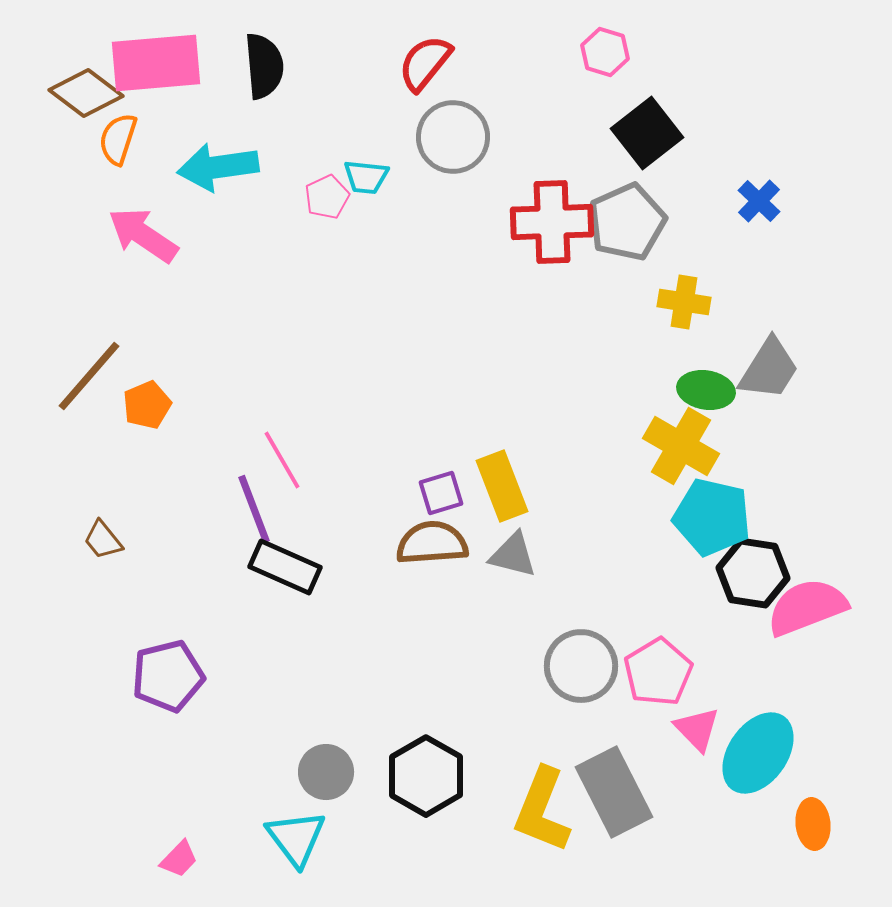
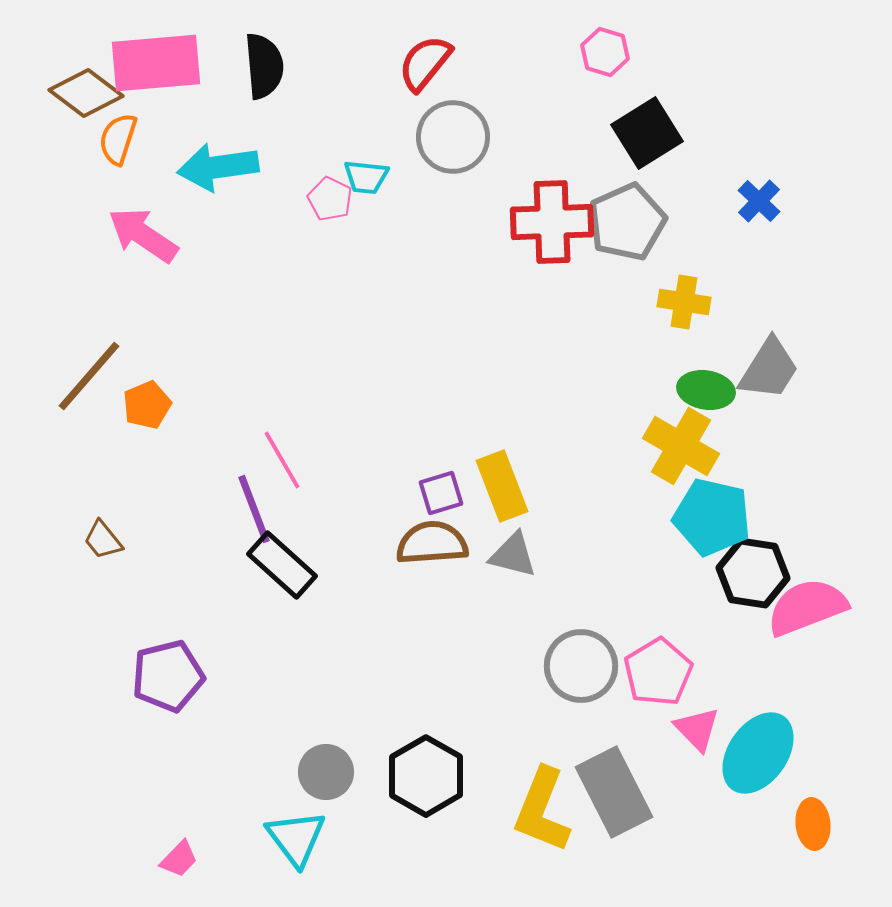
black square at (647, 133): rotated 6 degrees clockwise
pink pentagon at (327, 197): moved 3 px right, 2 px down; rotated 21 degrees counterclockwise
black rectangle at (285, 567): moved 3 px left, 2 px up; rotated 18 degrees clockwise
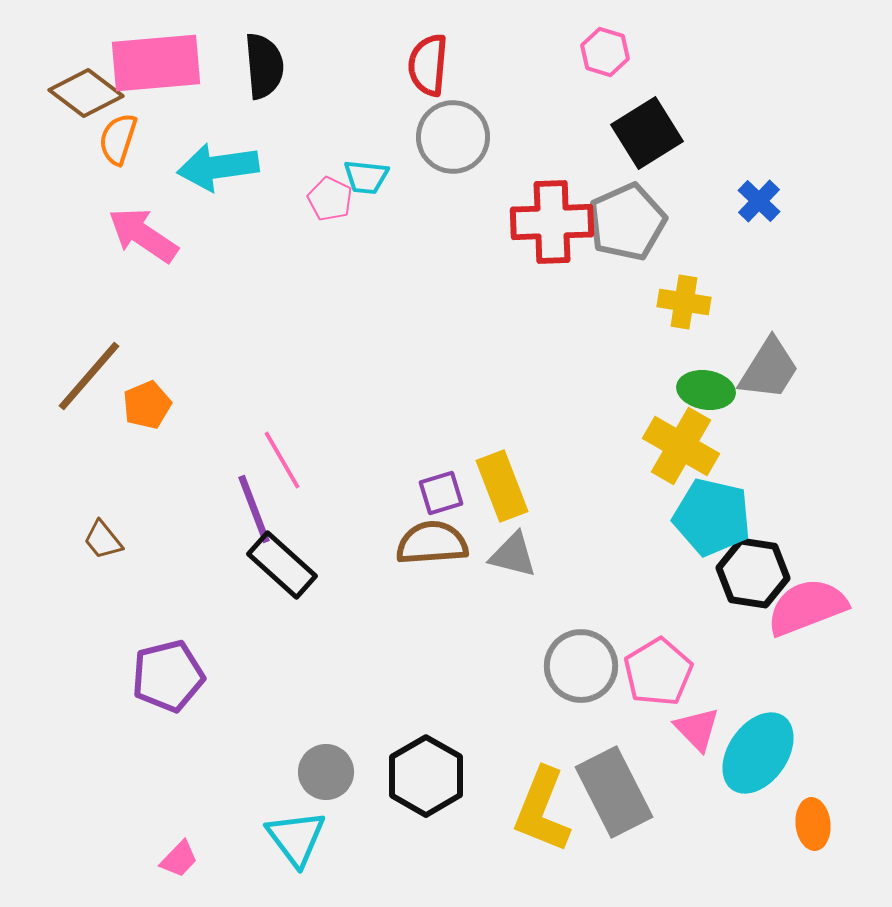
red semicircle at (425, 63): moved 3 px right, 2 px down; rotated 34 degrees counterclockwise
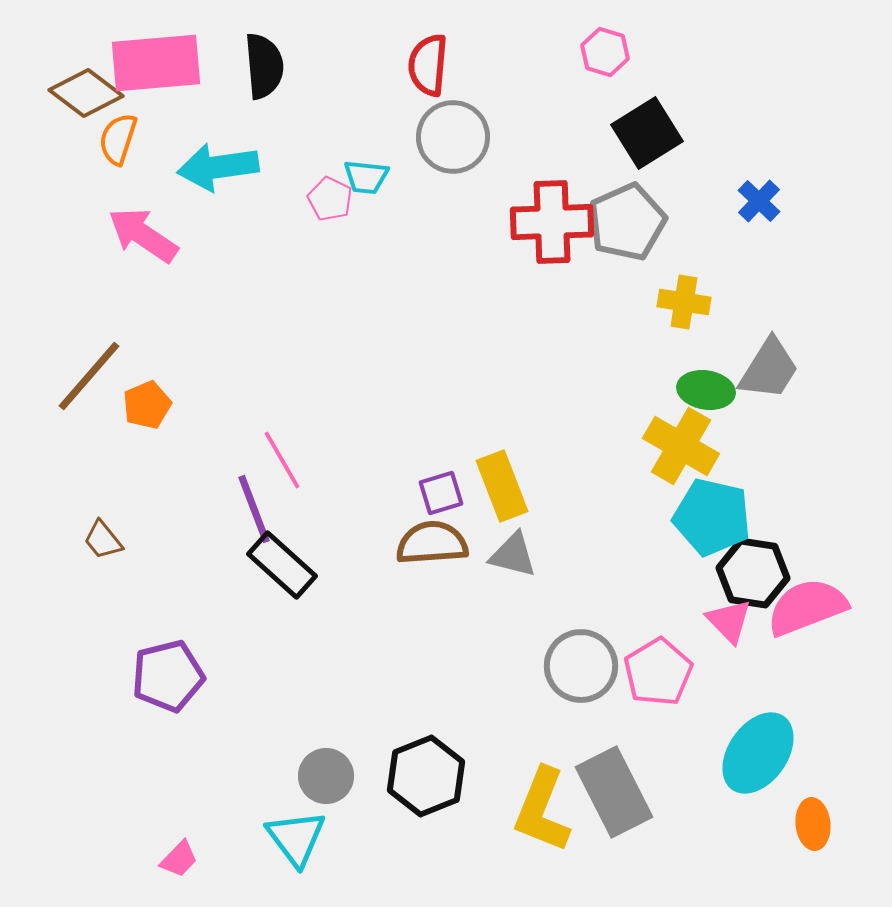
pink triangle at (697, 729): moved 32 px right, 108 px up
gray circle at (326, 772): moved 4 px down
black hexagon at (426, 776): rotated 8 degrees clockwise
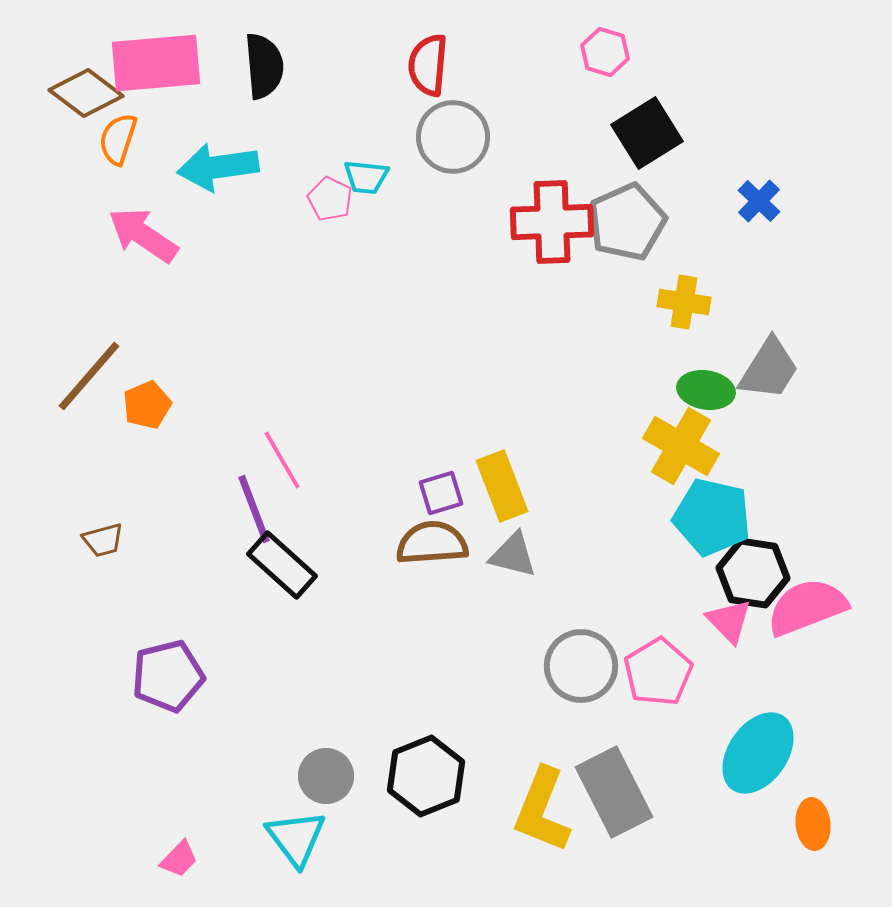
brown trapezoid at (103, 540): rotated 66 degrees counterclockwise
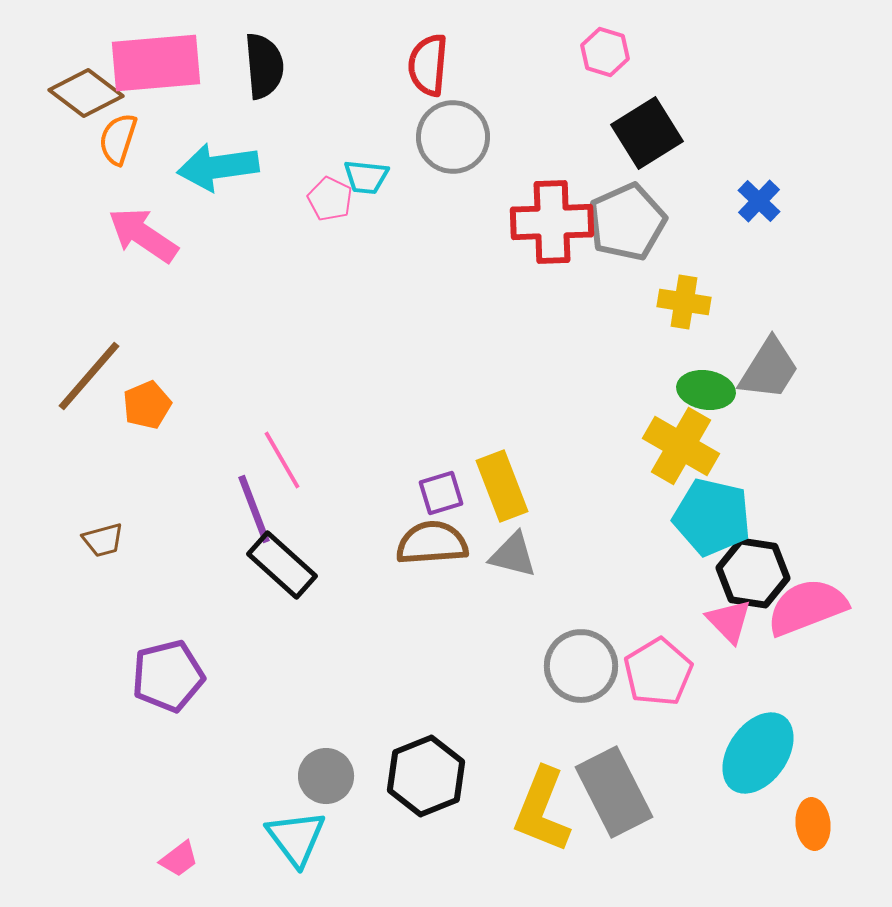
pink trapezoid at (179, 859): rotated 9 degrees clockwise
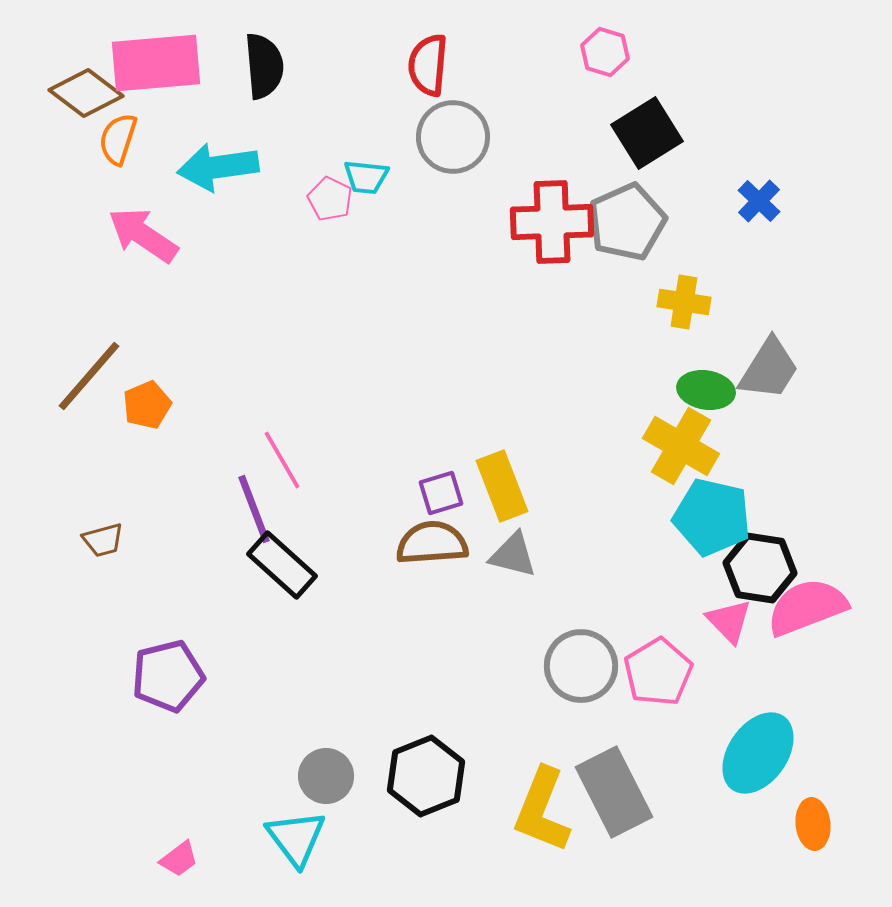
black hexagon at (753, 573): moved 7 px right, 5 px up
